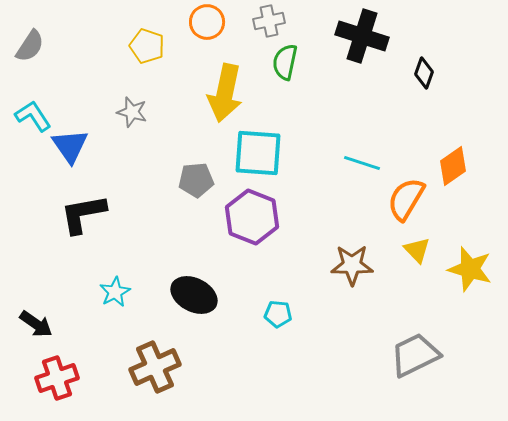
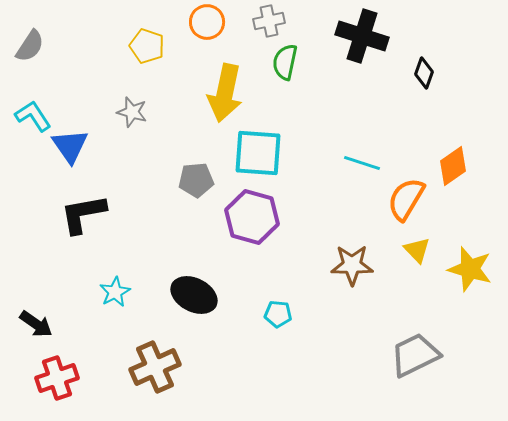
purple hexagon: rotated 6 degrees counterclockwise
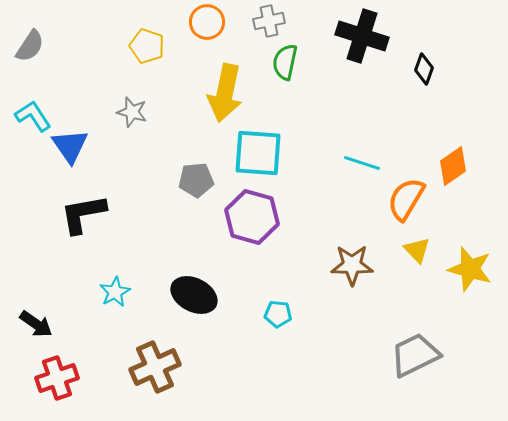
black diamond: moved 4 px up
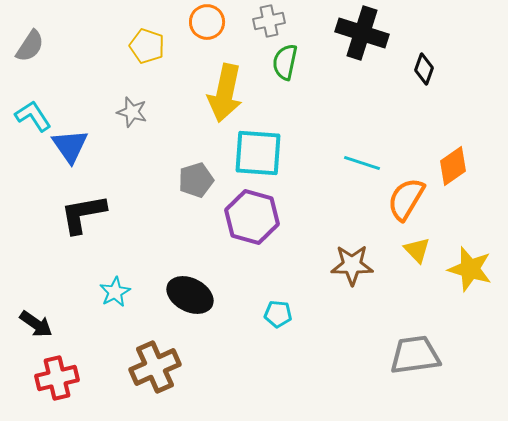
black cross: moved 3 px up
gray pentagon: rotated 12 degrees counterclockwise
black ellipse: moved 4 px left
gray trapezoid: rotated 18 degrees clockwise
red cross: rotated 6 degrees clockwise
